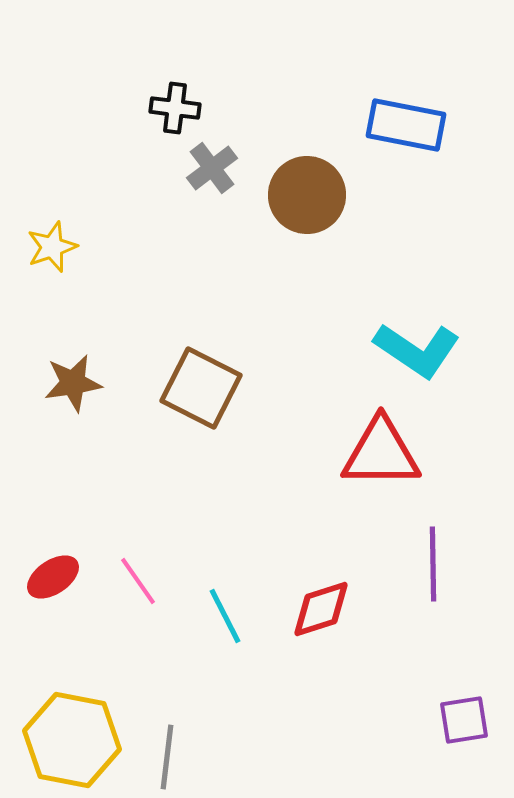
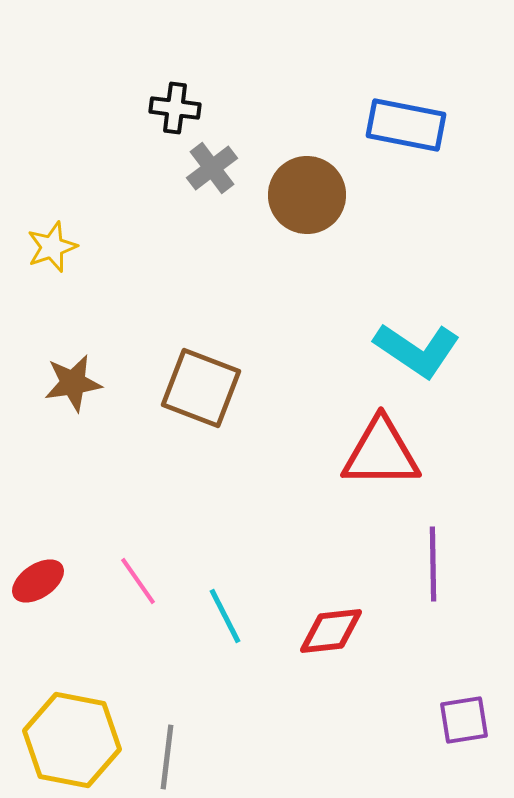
brown square: rotated 6 degrees counterclockwise
red ellipse: moved 15 px left, 4 px down
red diamond: moved 10 px right, 22 px down; rotated 12 degrees clockwise
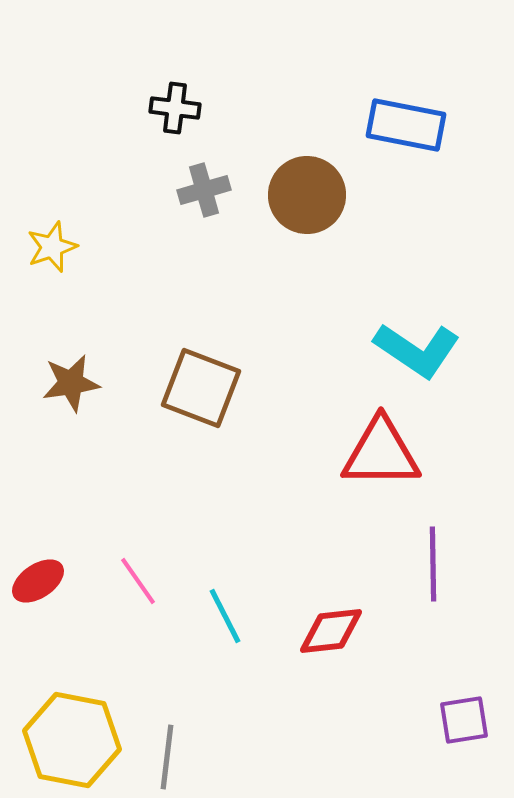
gray cross: moved 8 px left, 22 px down; rotated 21 degrees clockwise
brown star: moved 2 px left
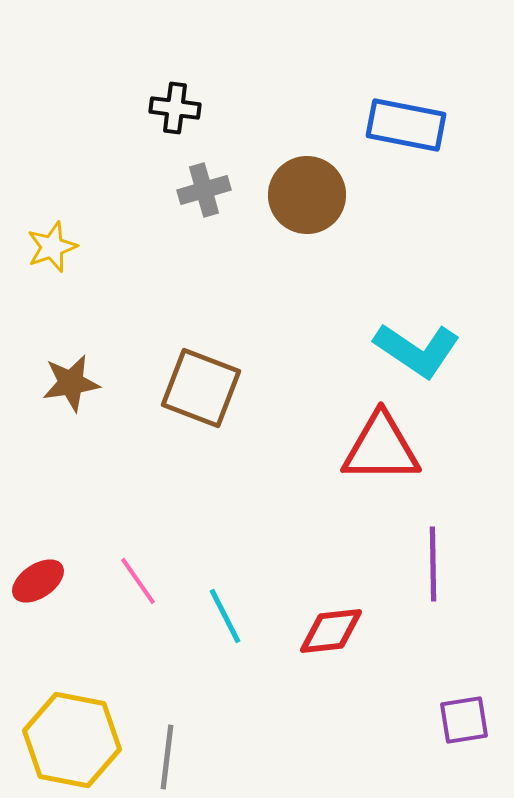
red triangle: moved 5 px up
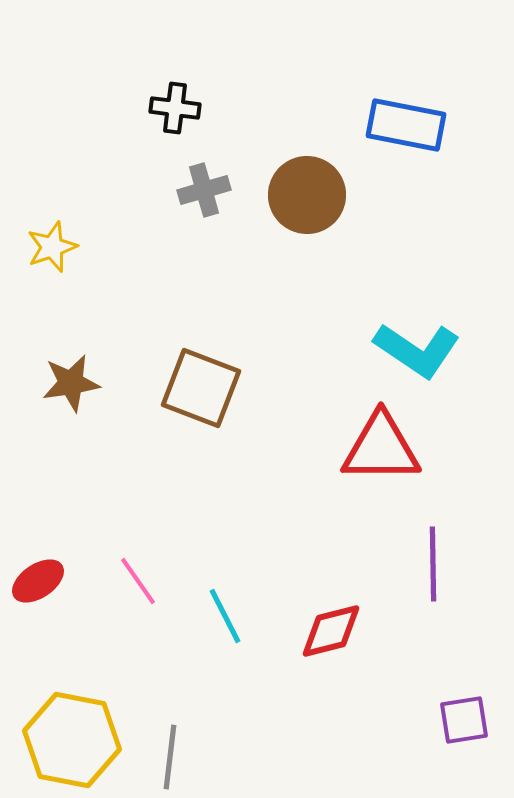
red diamond: rotated 8 degrees counterclockwise
gray line: moved 3 px right
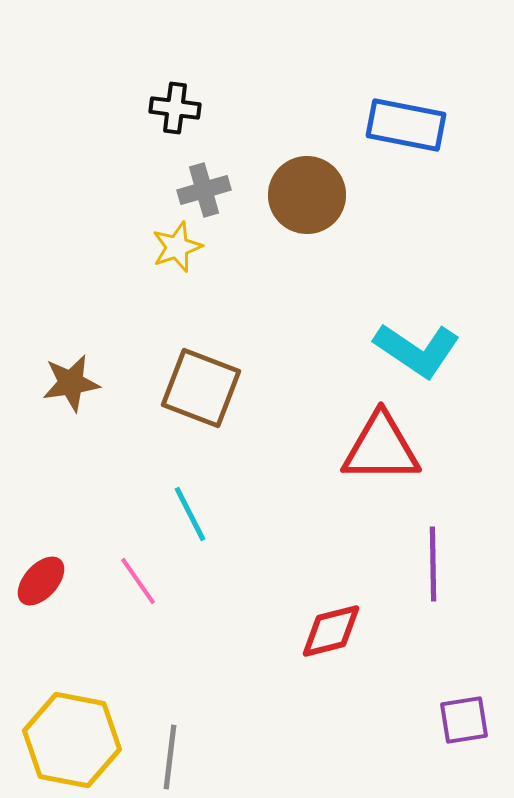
yellow star: moved 125 px right
red ellipse: moved 3 px right; rotated 14 degrees counterclockwise
cyan line: moved 35 px left, 102 px up
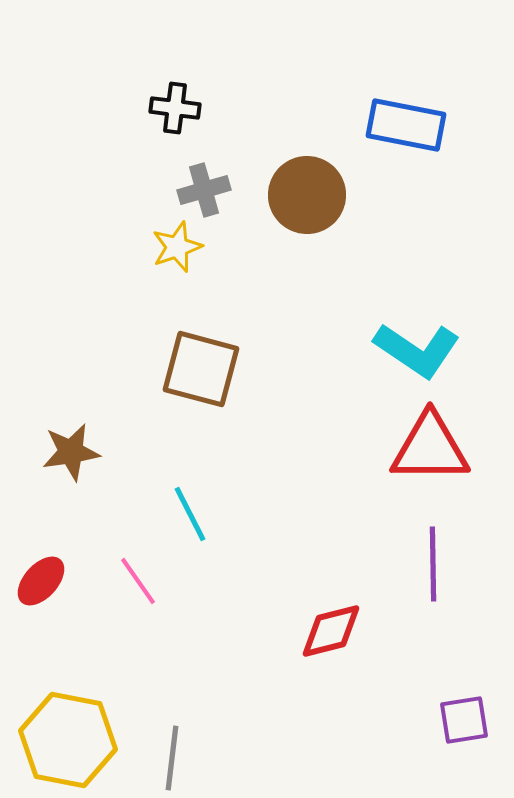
brown star: moved 69 px down
brown square: moved 19 px up; rotated 6 degrees counterclockwise
red triangle: moved 49 px right
yellow hexagon: moved 4 px left
gray line: moved 2 px right, 1 px down
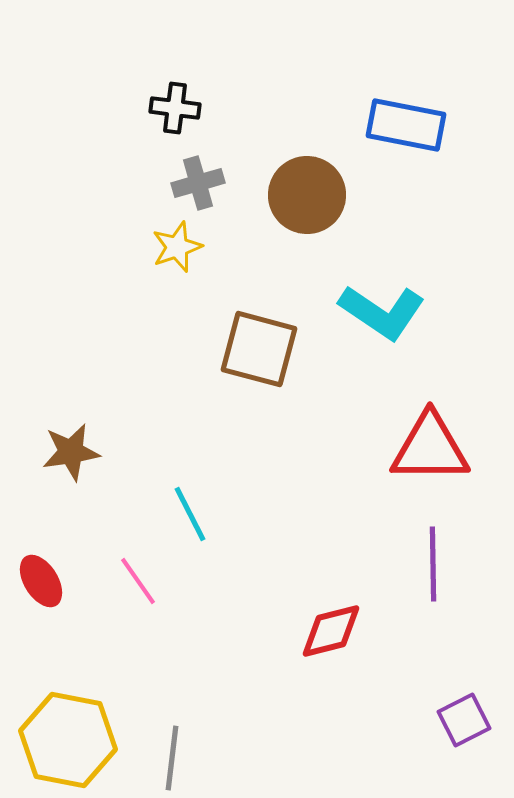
gray cross: moved 6 px left, 7 px up
cyan L-shape: moved 35 px left, 38 px up
brown square: moved 58 px right, 20 px up
red ellipse: rotated 74 degrees counterclockwise
purple square: rotated 18 degrees counterclockwise
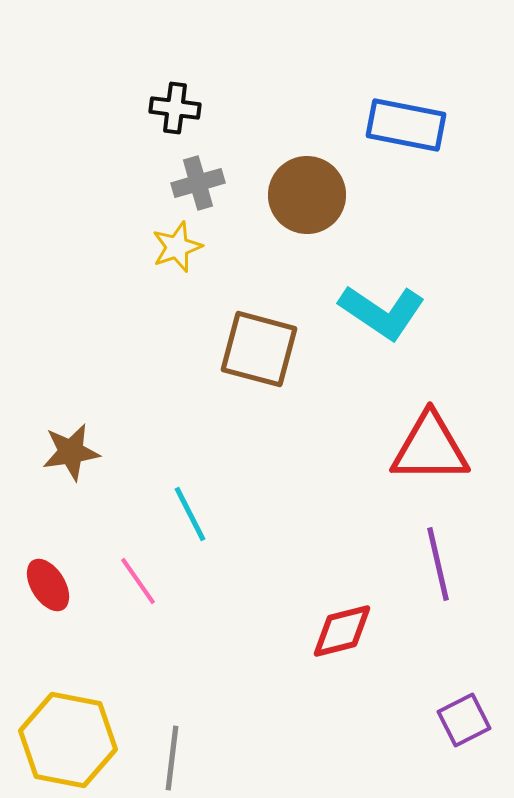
purple line: moved 5 px right; rotated 12 degrees counterclockwise
red ellipse: moved 7 px right, 4 px down
red diamond: moved 11 px right
